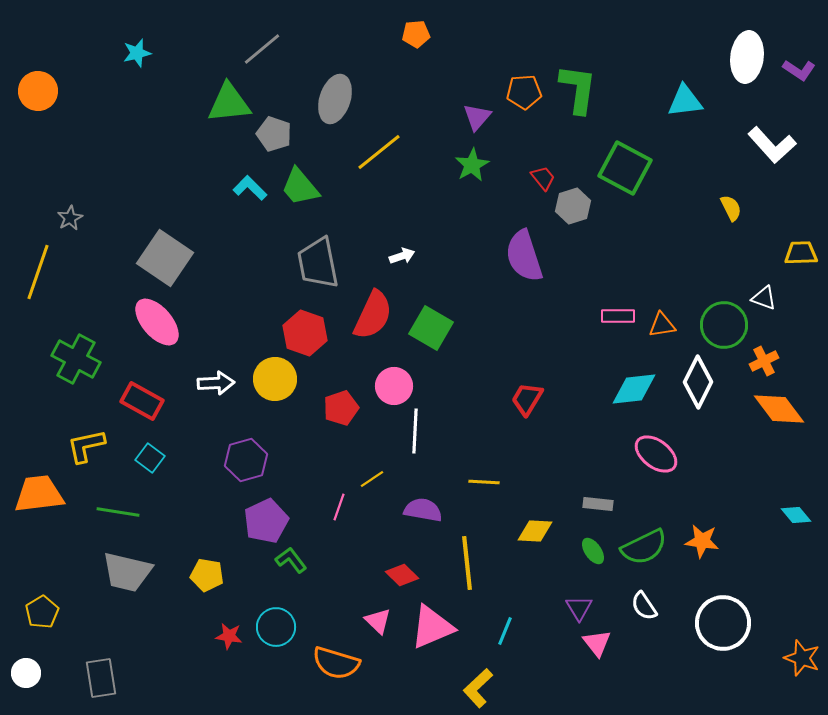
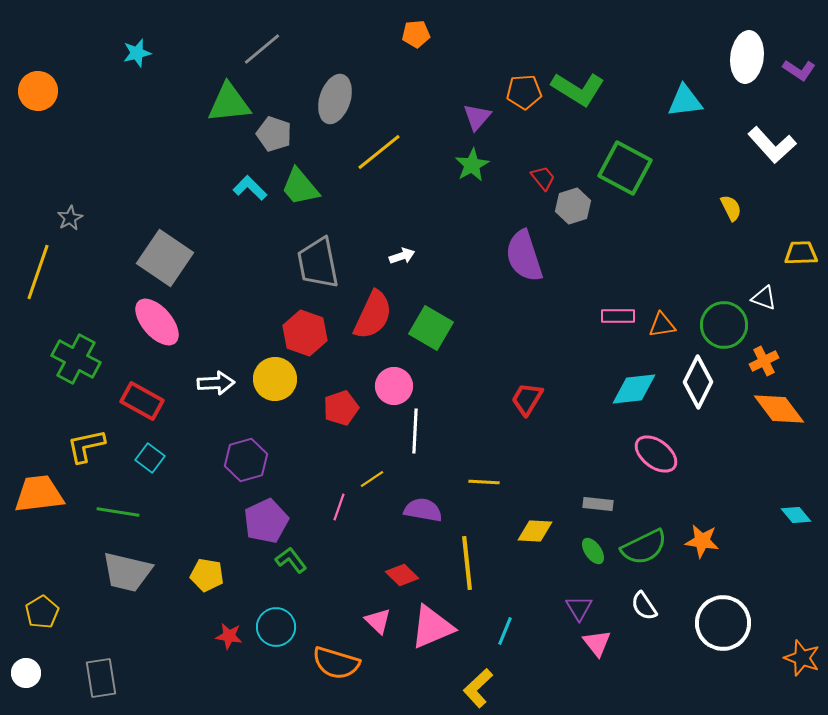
green L-shape at (578, 89): rotated 114 degrees clockwise
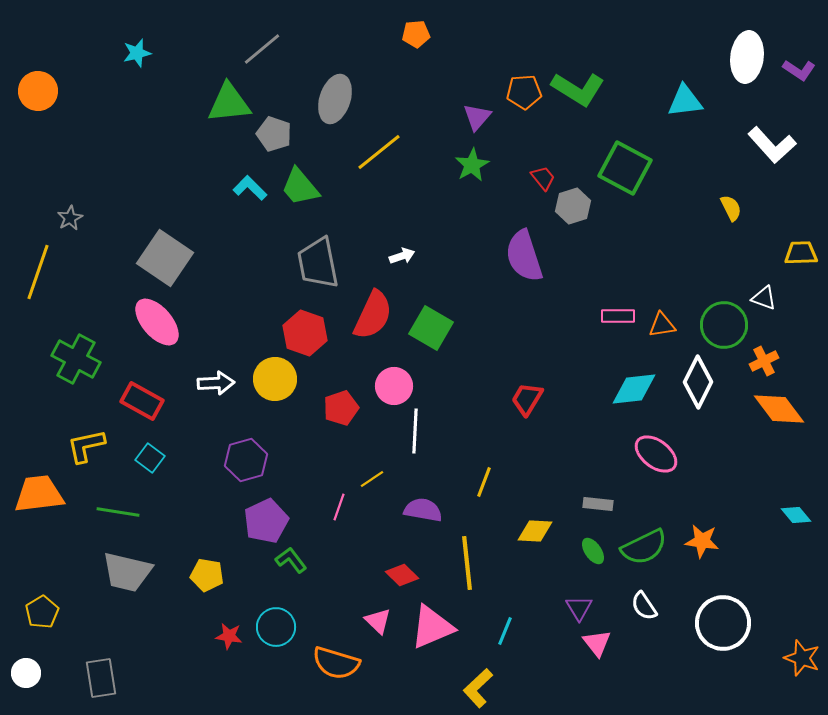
yellow line at (484, 482): rotated 72 degrees counterclockwise
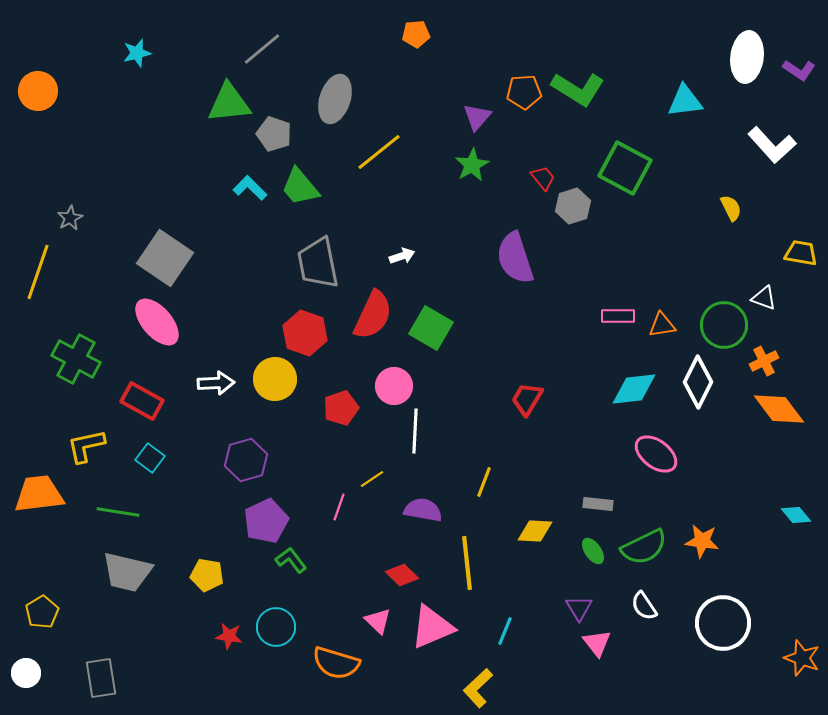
yellow trapezoid at (801, 253): rotated 12 degrees clockwise
purple semicircle at (524, 256): moved 9 px left, 2 px down
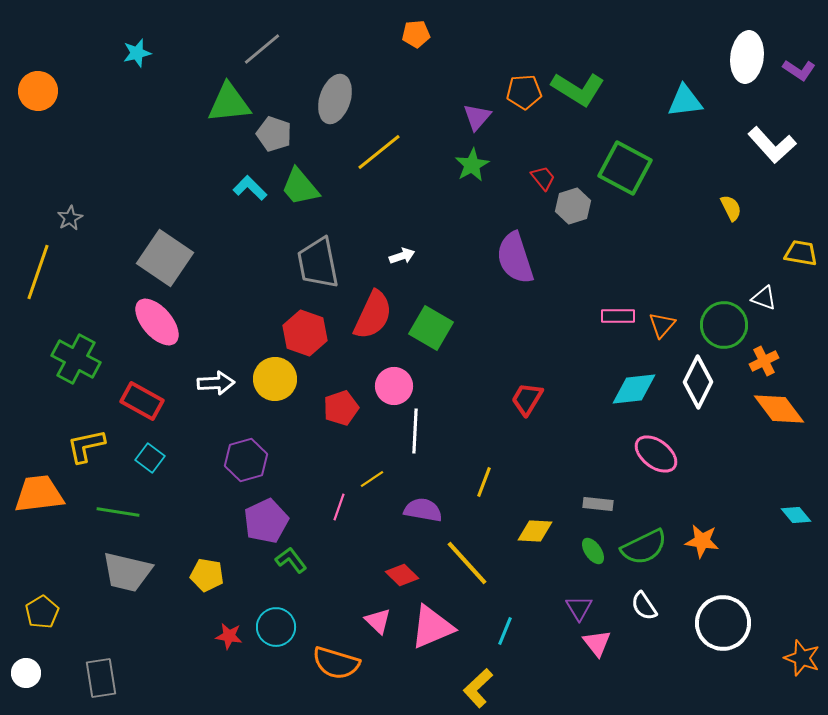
orange triangle at (662, 325): rotated 40 degrees counterclockwise
yellow line at (467, 563): rotated 36 degrees counterclockwise
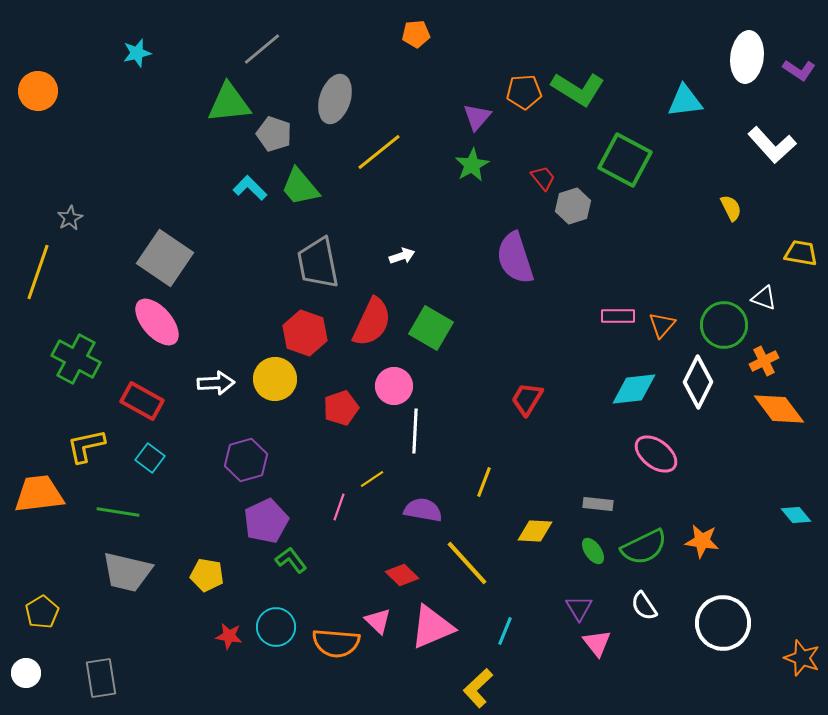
green square at (625, 168): moved 8 px up
red semicircle at (373, 315): moved 1 px left, 7 px down
orange semicircle at (336, 663): moved 20 px up; rotated 12 degrees counterclockwise
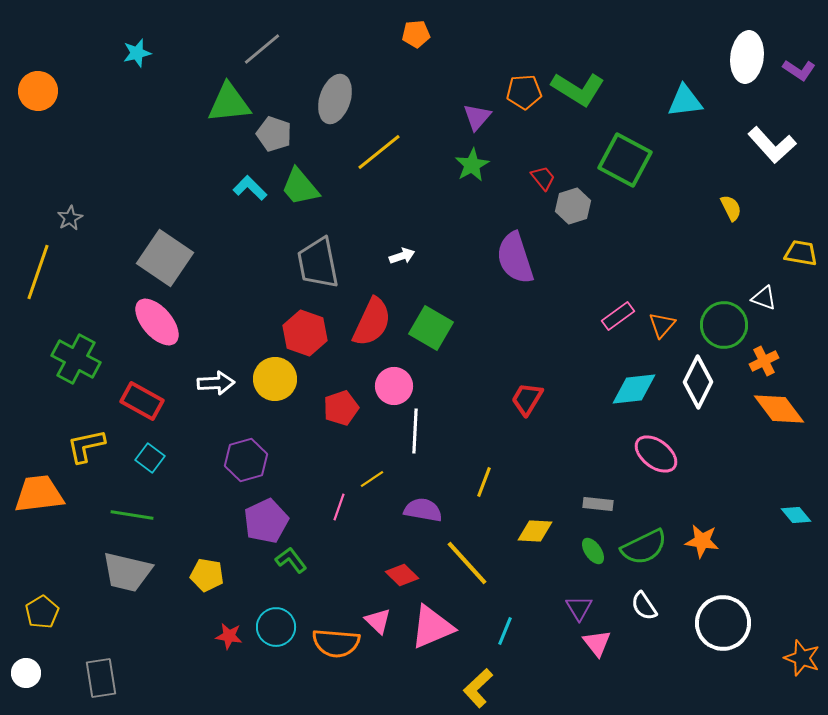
pink rectangle at (618, 316): rotated 36 degrees counterclockwise
green line at (118, 512): moved 14 px right, 3 px down
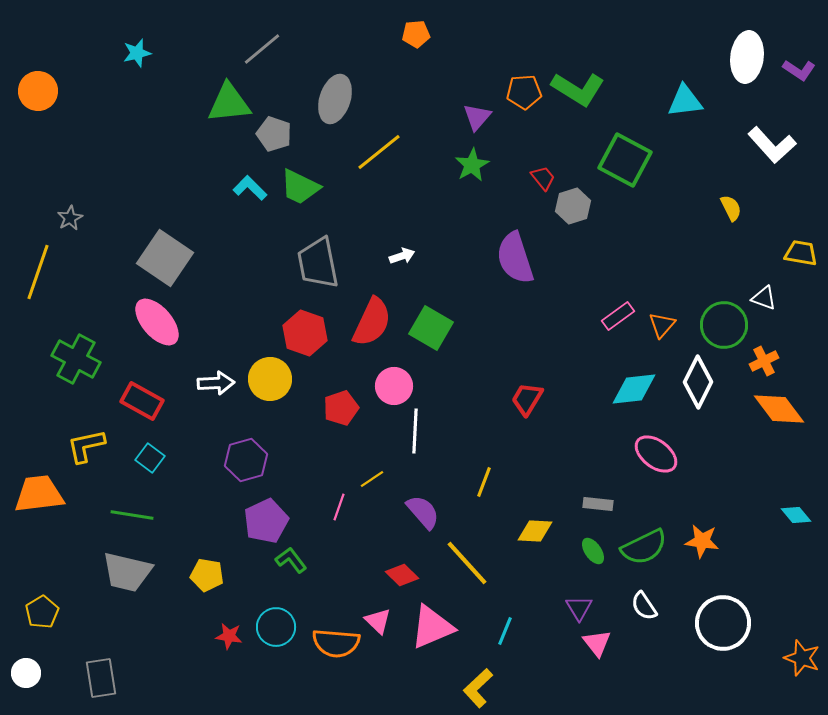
green trapezoid at (300, 187): rotated 24 degrees counterclockwise
yellow circle at (275, 379): moved 5 px left
purple semicircle at (423, 510): moved 2 px down; rotated 39 degrees clockwise
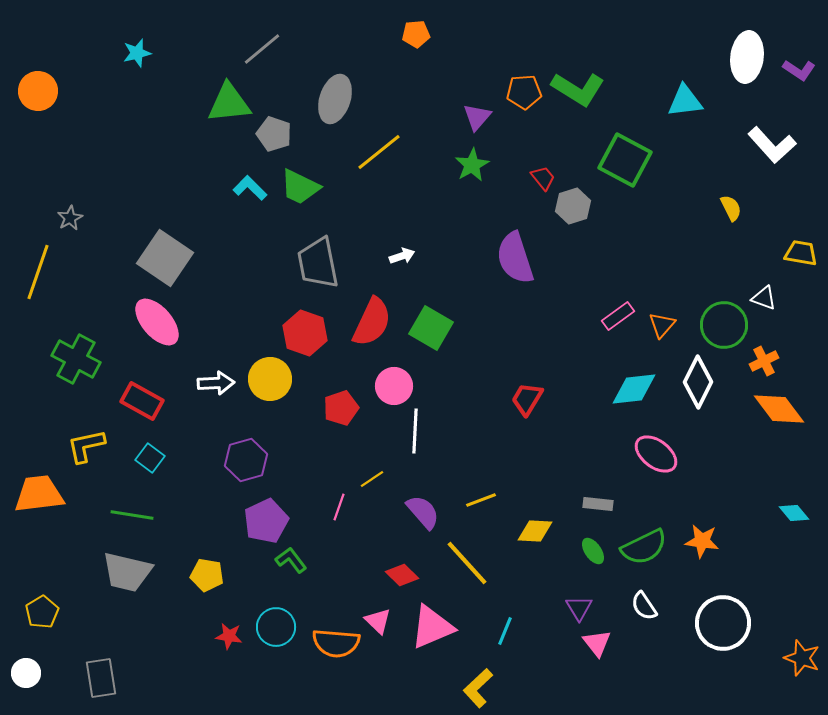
yellow line at (484, 482): moved 3 px left, 18 px down; rotated 48 degrees clockwise
cyan diamond at (796, 515): moved 2 px left, 2 px up
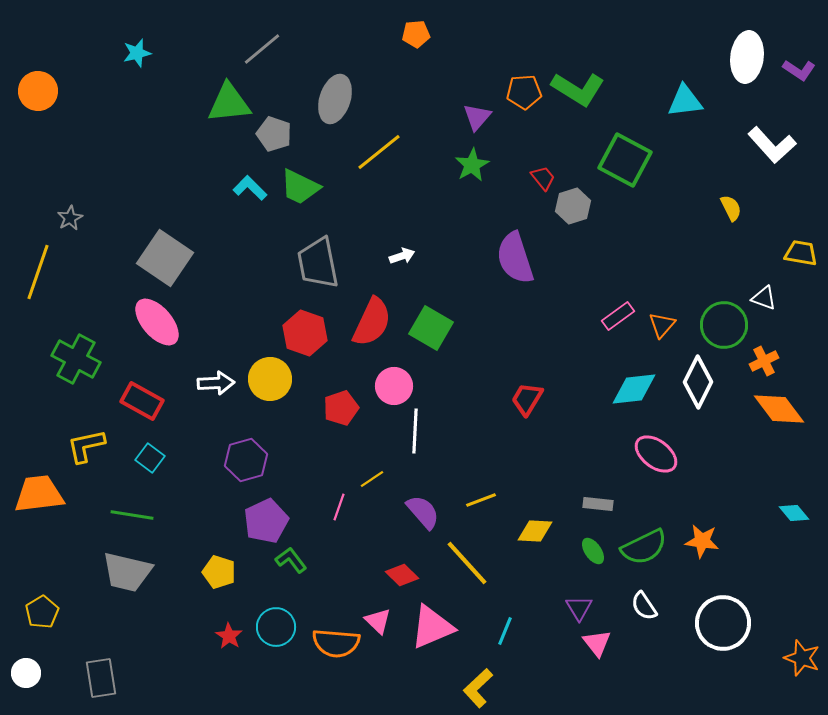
yellow pentagon at (207, 575): moved 12 px right, 3 px up; rotated 8 degrees clockwise
red star at (229, 636): rotated 24 degrees clockwise
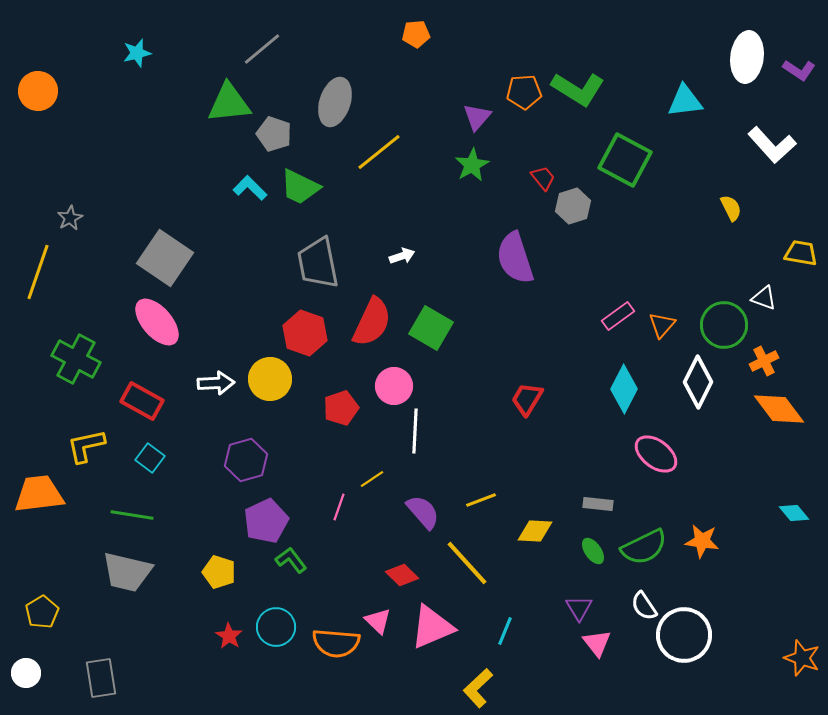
gray ellipse at (335, 99): moved 3 px down
cyan diamond at (634, 389): moved 10 px left; rotated 57 degrees counterclockwise
white circle at (723, 623): moved 39 px left, 12 px down
